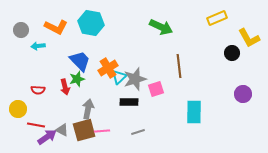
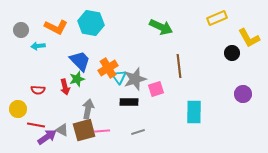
cyan triangle: rotated 21 degrees counterclockwise
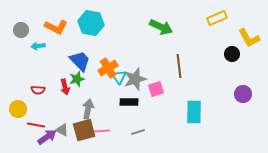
black circle: moved 1 px down
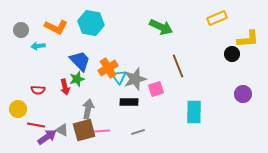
yellow L-shape: moved 1 px left, 1 px down; rotated 65 degrees counterclockwise
brown line: moved 1 px left; rotated 15 degrees counterclockwise
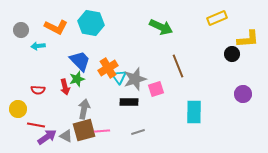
gray arrow: moved 4 px left
gray triangle: moved 4 px right, 6 px down
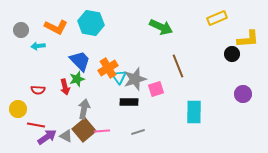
brown square: rotated 25 degrees counterclockwise
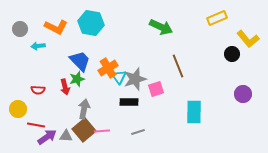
gray circle: moved 1 px left, 1 px up
yellow L-shape: rotated 55 degrees clockwise
gray triangle: rotated 24 degrees counterclockwise
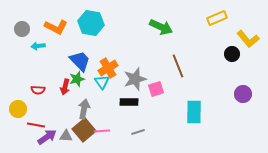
gray circle: moved 2 px right
cyan triangle: moved 17 px left, 5 px down
red arrow: rotated 28 degrees clockwise
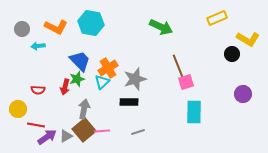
yellow L-shape: rotated 20 degrees counterclockwise
cyan triangle: rotated 21 degrees clockwise
pink square: moved 30 px right, 7 px up
gray triangle: rotated 32 degrees counterclockwise
